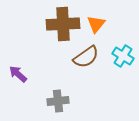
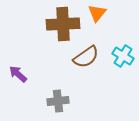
orange triangle: moved 1 px right, 11 px up
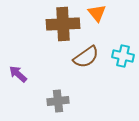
orange triangle: rotated 18 degrees counterclockwise
cyan cross: rotated 20 degrees counterclockwise
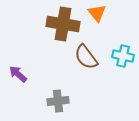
brown cross: rotated 12 degrees clockwise
brown semicircle: rotated 88 degrees clockwise
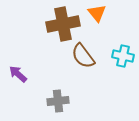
brown cross: rotated 20 degrees counterclockwise
brown semicircle: moved 3 px left, 1 px up
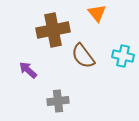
brown cross: moved 10 px left, 6 px down
purple arrow: moved 10 px right, 4 px up
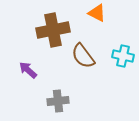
orange triangle: rotated 24 degrees counterclockwise
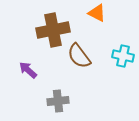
brown semicircle: moved 4 px left
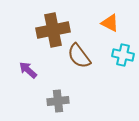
orange triangle: moved 13 px right, 10 px down
cyan cross: moved 1 px up
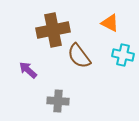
gray cross: rotated 10 degrees clockwise
